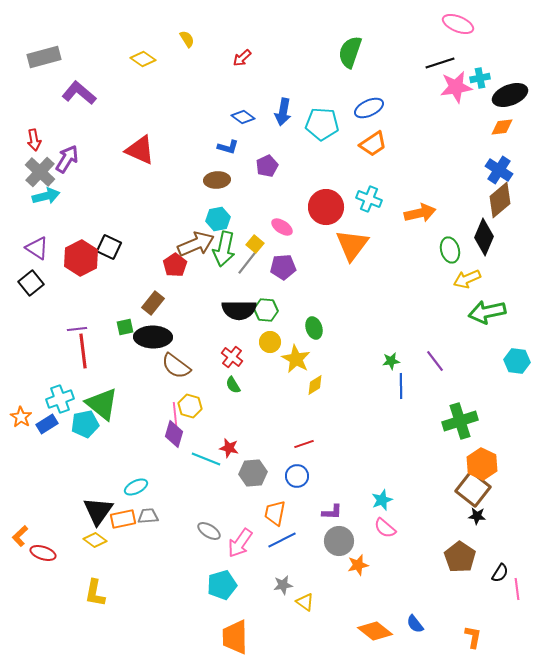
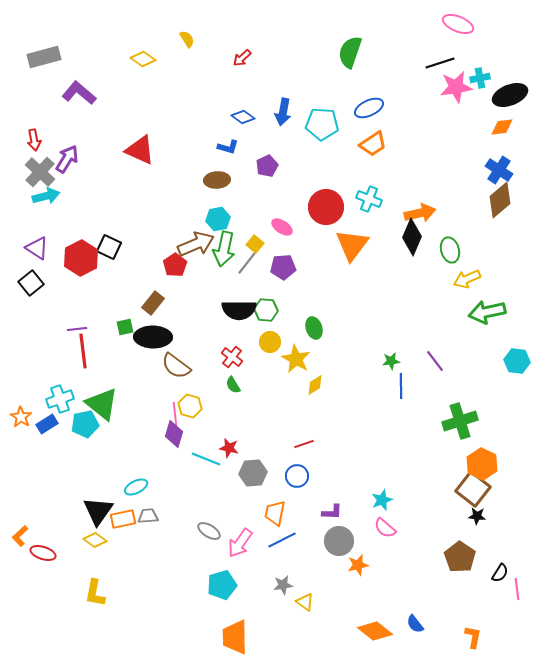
black diamond at (484, 237): moved 72 px left
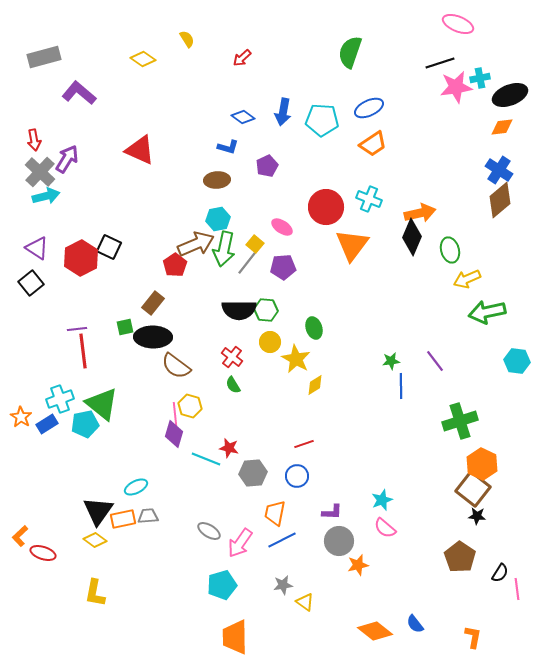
cyan pentagon at (322, 124): moved 4 px up
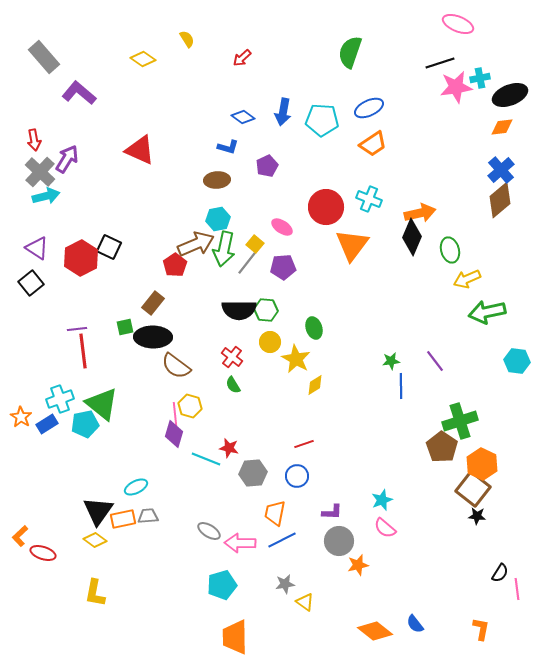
gray rectangle at (44, 57): rotated 64 degrees clockwise
blue cross at (499, 170): moved 2 px right; rotated 16 degrees clockwise
pink arrow at (240, 543): rotated 56 degrees clockwise
brown pentagon at (460, 557): moved 18 px left, 110 px up
gray star at (283, 585): moved 2 px right, 1 px up
orange L-shape at (473, 637): moved 8 px right, 8 px up
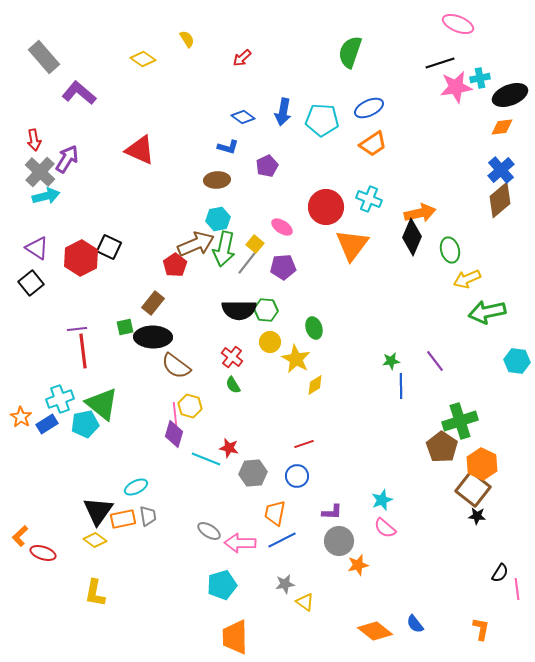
gray trapezoid at (148, 516): rotated 85 degrees clockwise
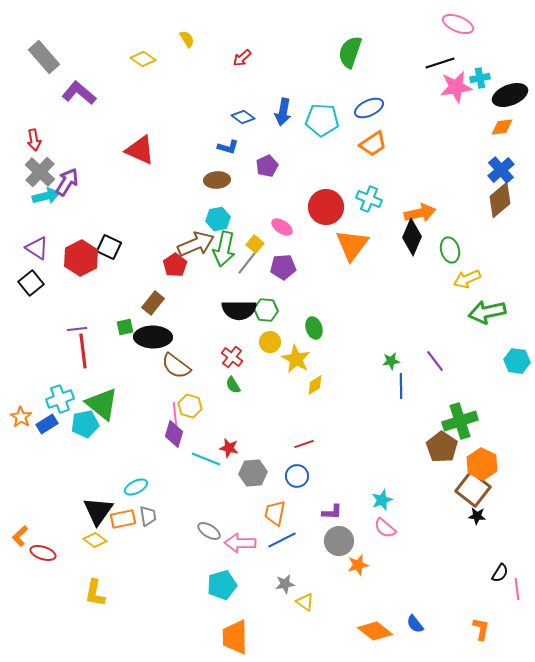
purple arrow at (67, 159): moved 23 px down
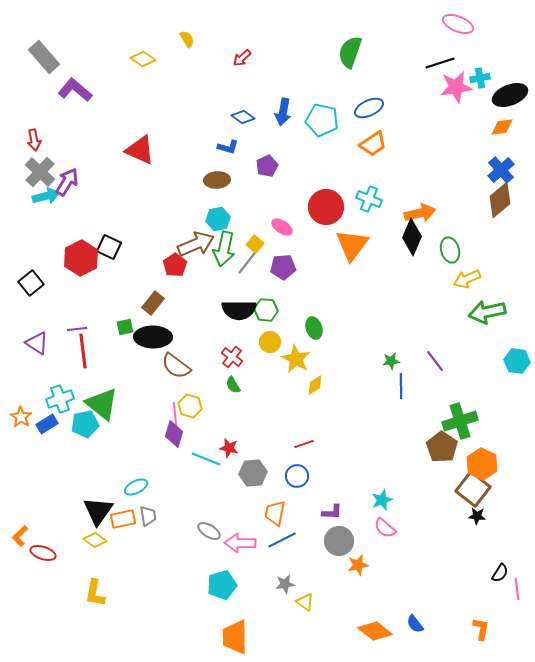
purple L-shape at (79, 93): moved 4 px left, 3 px up
cyan pentagon at (322, 120): rotated 8 degrees clockwise
purple triangle at (37, 248): moved 95 px down
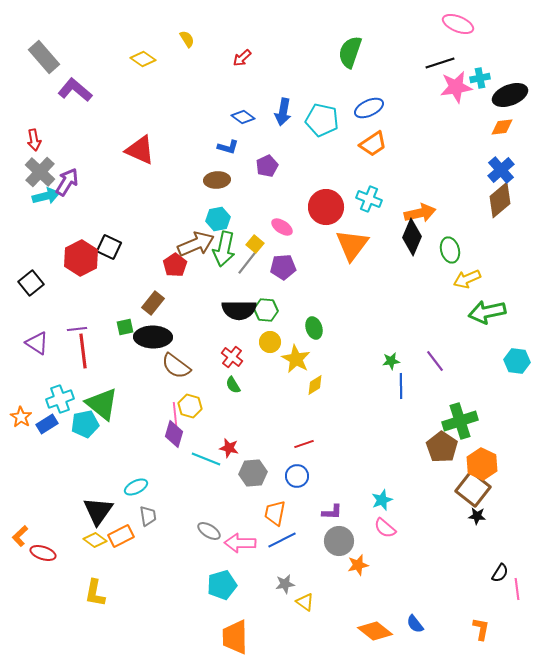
orange rectangle at (123, 519): moved 2 px left, 17 px down; rotated 15 degrees counterclockwise
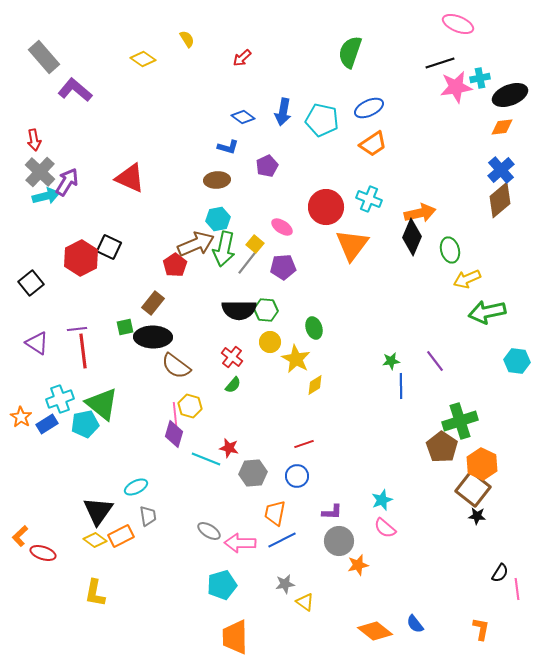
red triangle at (140, 150): moved 10 px left, 28 px down
green semicircle at (233, 385): rotated 108 degrees counterclockwise
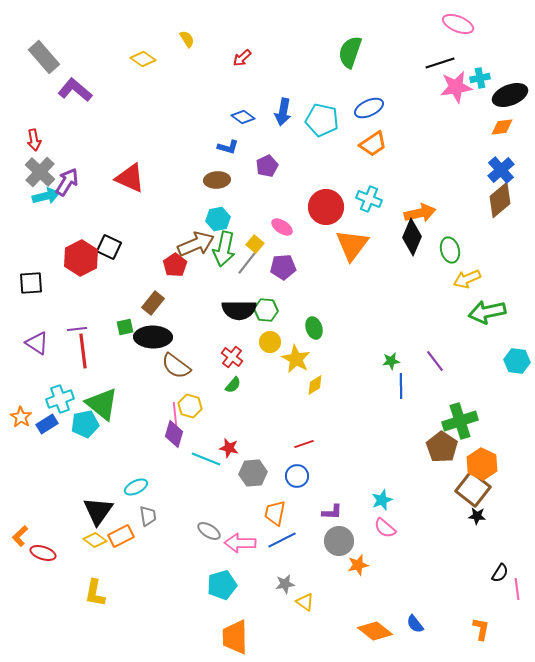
black square at (31, 283): rotated 35 degrees clockwise
